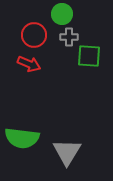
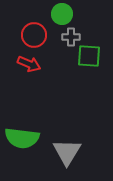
gray cross: moved 2 px right
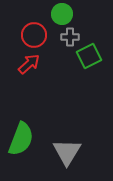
gray cross: moved 1 px left
green square: rotated 30 degrees counterclockwise
red arrow: rotated 65 degrees counterclockwise
green semicircle: moved 1 px left, 1 px down; rotated 76 degrees counterclockwise
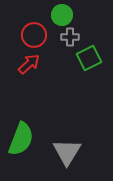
green circle: moved 1 px down
green square: moved 2 px down
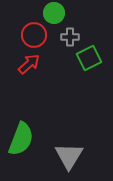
green circle: moved 8 px left, 2 px up
gray triangle: moved 2 px right, 4 px down
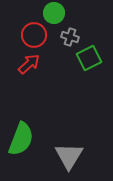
gray cross: rotated 18 degrees clockwise
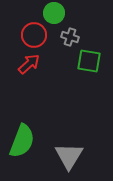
green square: moved 3 px down; rotated 35 degrees clockwise
green semicircle: moved 1 px right, 2 px down
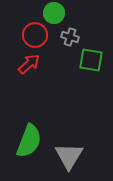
red circle: moved 1 px right
green square: moved 2 px right, 1 px up
green semicircle: moved 7 px right
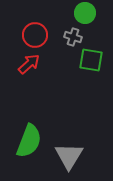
green circle: moved 31 px right
gray cross: moved 3 px right
